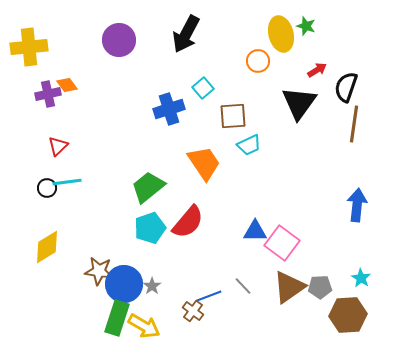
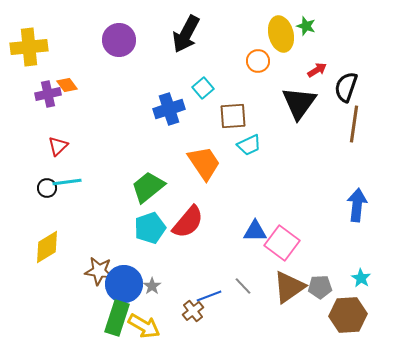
brown cross: rotated 15 degrees clockwise
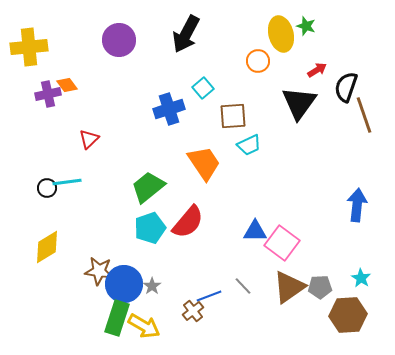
brown line: moved 10 px right, 9 px up; rotated 27 degrees counterclockwise
red triangle: moved 31 px right, 7 px up
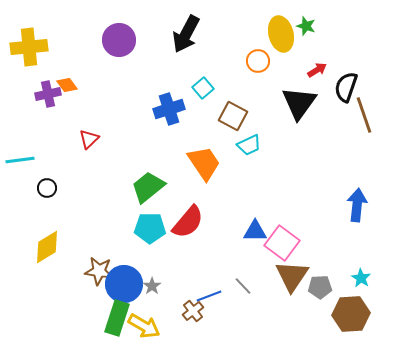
brown square: rotated 32 degrees clockwise
cyan line: moved 47 px left, 22 px up
cyan pentagon: rotated 20 degrees clockwise
brown triangle: moved 3 px right, 11 px up; rotated 21 degrees counterclockwise
brown hexagon: moved 3 px right, 1 px up
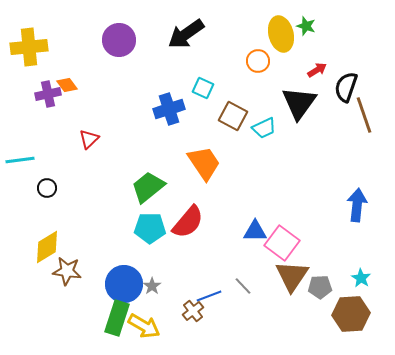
black arrow: rotated 27 degrees clockwise
cyan square: rotated 25 degrees counterclockwise
cyan trapezoid: moved 15 px right, 17 px up
brown star: moved 32 px left
